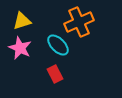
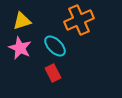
orange cross: moved 2 px up
cyan ellipse: moved 3 px left, 1 px down
red rectangle: moved 2 px left, 1 px up
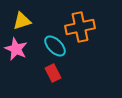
orange cross: moved 1 px right, 7 px down; rotated 12 degrees clockwise
pink star: moved 4 px left, 1 px down
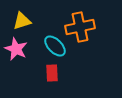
red rectangle: moved 1 px left; rotated 24 degrees clockwise
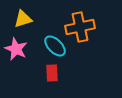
yellow triangle: moved 1 px right, 2 px up
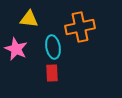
yellow triangle: moved 6 px right; rotated 24 degrees clockwise
cyan ellipse: moved 2 px left, 1 px down; rotated 35 degrees clockwise
